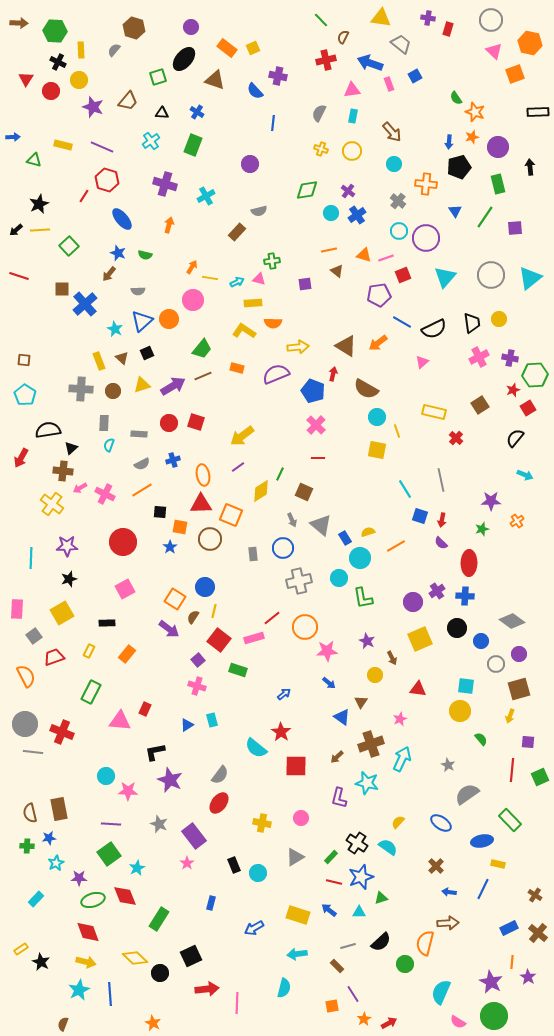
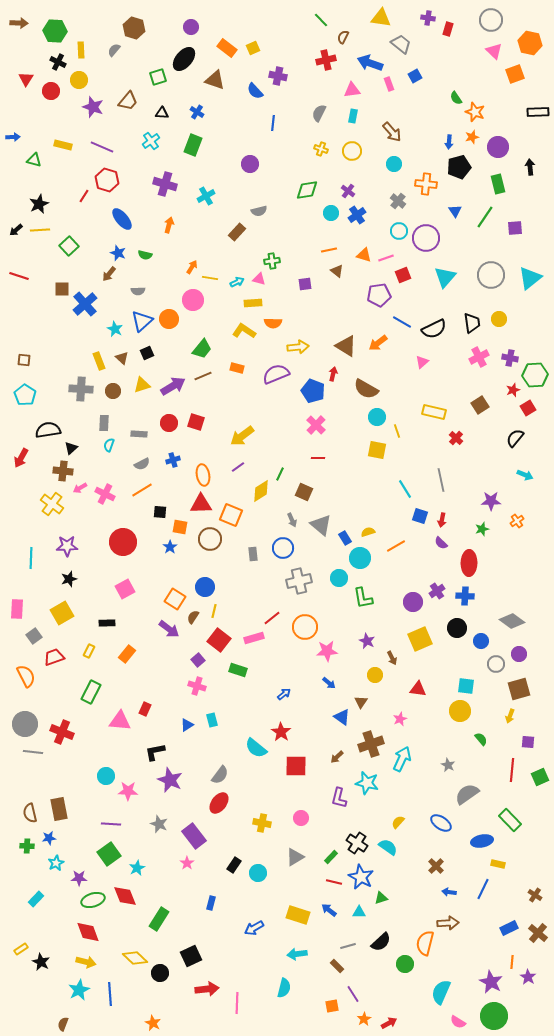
black rectangle at (234, 865): rotated 56 degrees clockwise
blue star at (361, 877): rotated 25 degrees counterclockwise
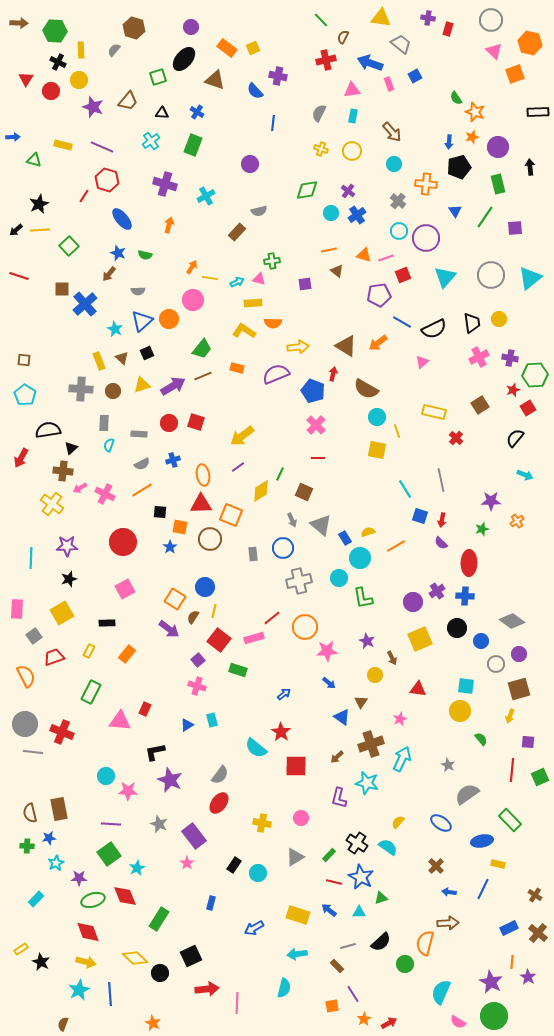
green rectangle at (331, 857): moved 2 px left, 2 px up
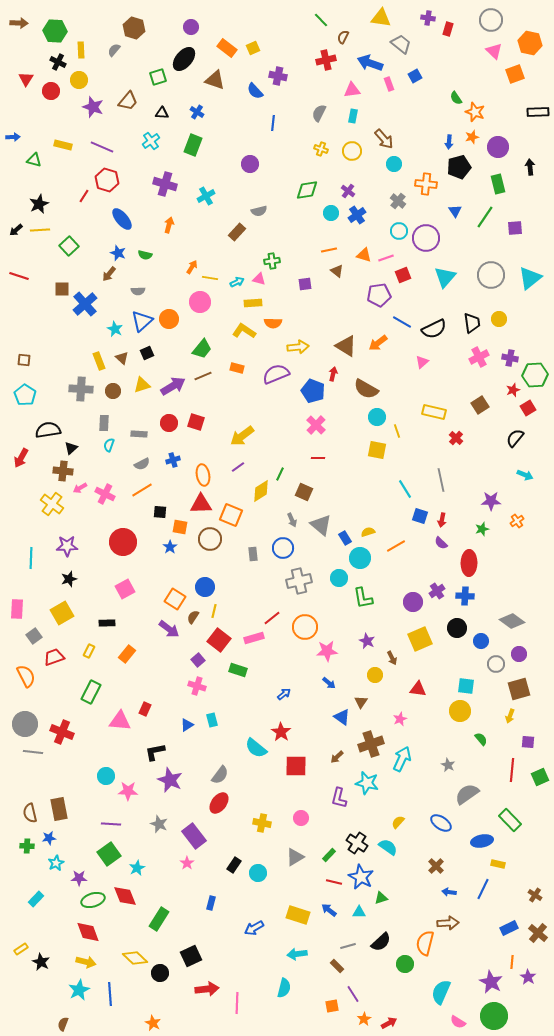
brown arrow at (392, 132): moved 8 px left, 7 px down
pink circle at (193, 300): moved 7 px right, 2 px down
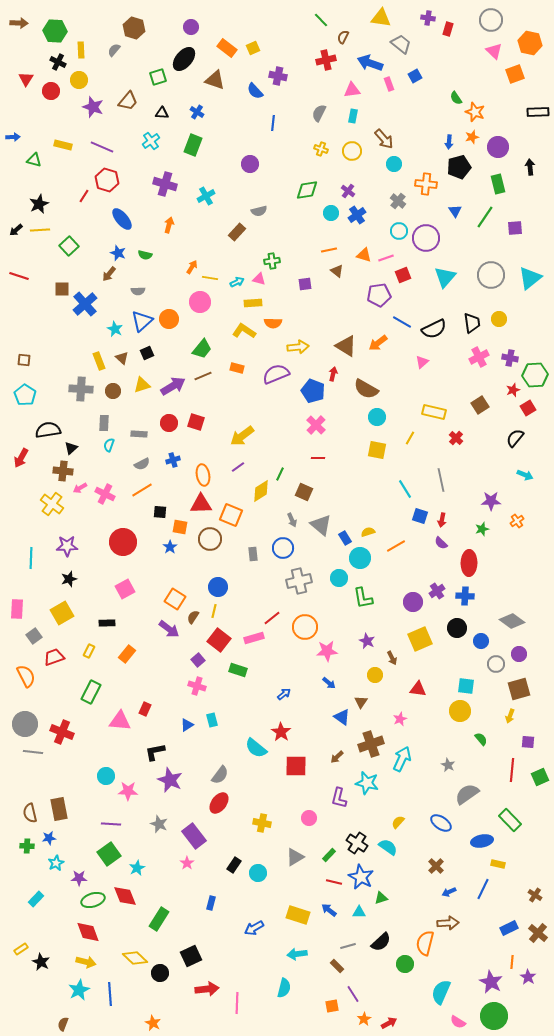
yellow line at (397, 431): moved 13 px right, 7 px down; rotated 48 degrees clockwise
blue circle at (205, 587): moved 13 px right
pink circle at (301, 818): moved 8 px right
blue arrow at (449, 892): rotated 32 degrees counterclockwise
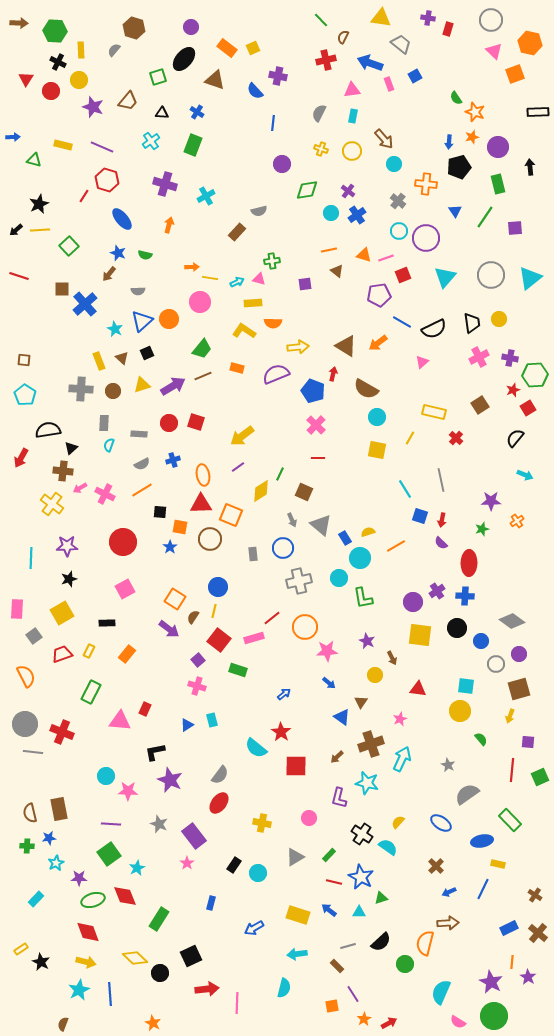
purple circle at (250, 164): moved 32 px right
orange arrow at (192, 267): rotated 56 degrees clockwise
yellow square at (420, 639): moved 4 px up; rotated 30 degrees clockwise
red trapezoid at (54, 657): moved 8 px right, 3 px up
black cross at (357, 843): moved 5 px right, 9 px up
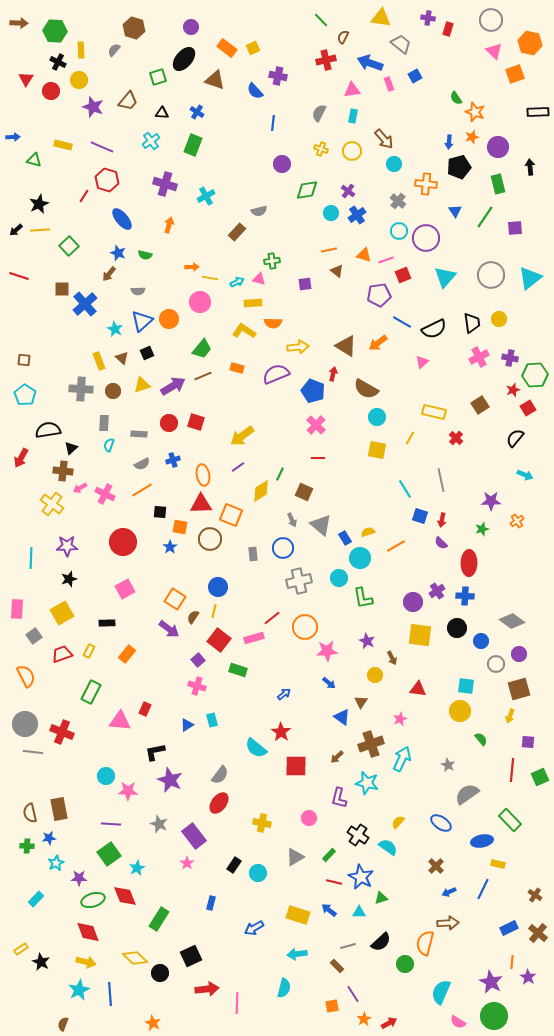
pink line at (386, 258): moved 2 px down
black cross at (362, 834): moved 4 px left, 1 px down
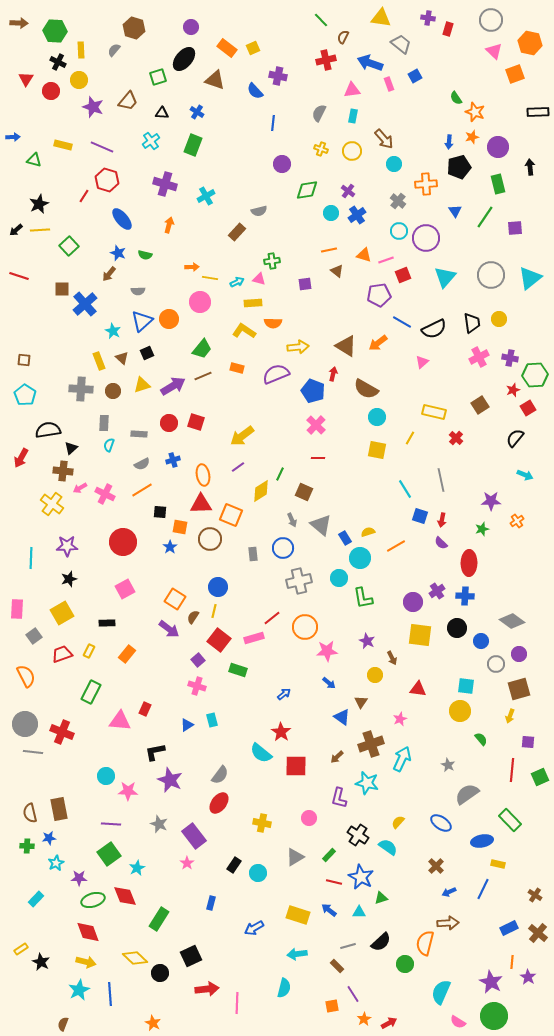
orange cross at (426, 184): rotated 10 degrees counterclockwise
cyan star at (115, 329): moved 2 px left, 2 px down
cyan semicircle at (256, 748): moved 5 px right, 5 px down
